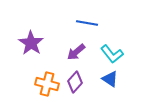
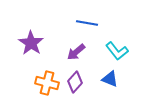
cyan L-shape: moved 5 px right, 3 px up
blue triangle: rotated 12 degrees counterclockwise
orange cross: moved 1 px up
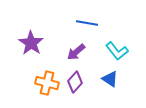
blue triangle: rotated 12 degrees clockwise
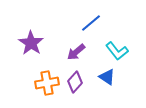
blue line: moved 4 px right; rotated 50 degrees counterclockwise
blue triangle: moved 3 px left, 2 px up
orange cross: rotated 25 degrees counterclockwise
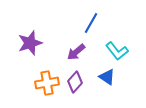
blue line: rotated 20 degrees counterclockwise
purple star: moved 1 px left; rotated 20 degrees clockwise
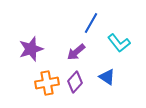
purple star: moved 1 px right, 6 px down
cyan L-shape: moved 2 px right, 8 px up
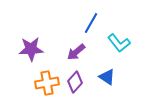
purple star: rotated 15 degrees clockwise
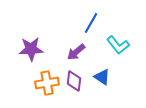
cyan L-shape: moved 1 px left, 2 px down
blue triangle: moved 5 px left
purple diamond: moved 1 px left, 1 px up; rotated 35 degrees counterclockwise
